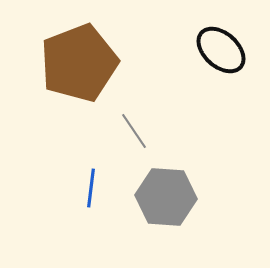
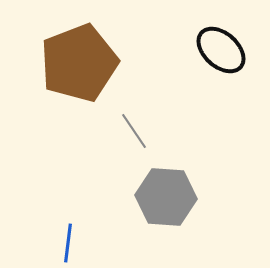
blue line: moved 23 px left, 55 px down
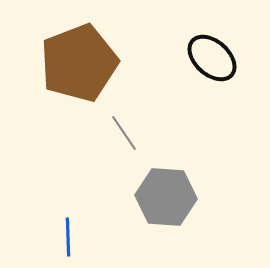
black ellipse: moved 9 px left, 8 px down
gray line: moved 10 px left, 2 px down
blue line: moved 6 px up; rotated 9 degrees counterclockwise
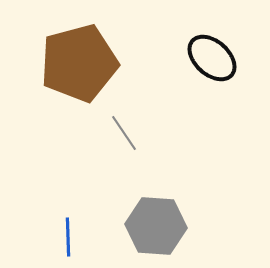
brown pentagon: rotated 6 degrees clockwise
gray hexagon: moved 10 px left, 29 px down
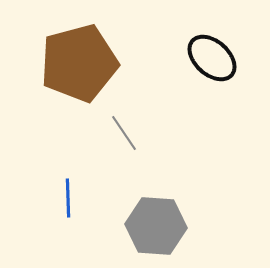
blue line: moved 39 px up
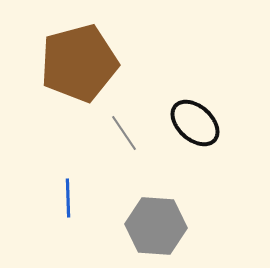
black ellipse: moved 17 px left, 65 px down
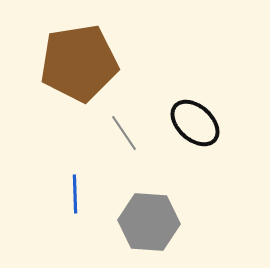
brown pentagon: rotated 6 degrees clockwise
blue line: moved 7 px right, 4 px up
gray hexagon: moved 7 px left, 4 px up
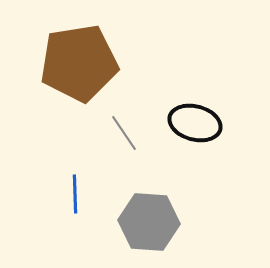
black ellipse: rotated 27 degrees counterclockwise
